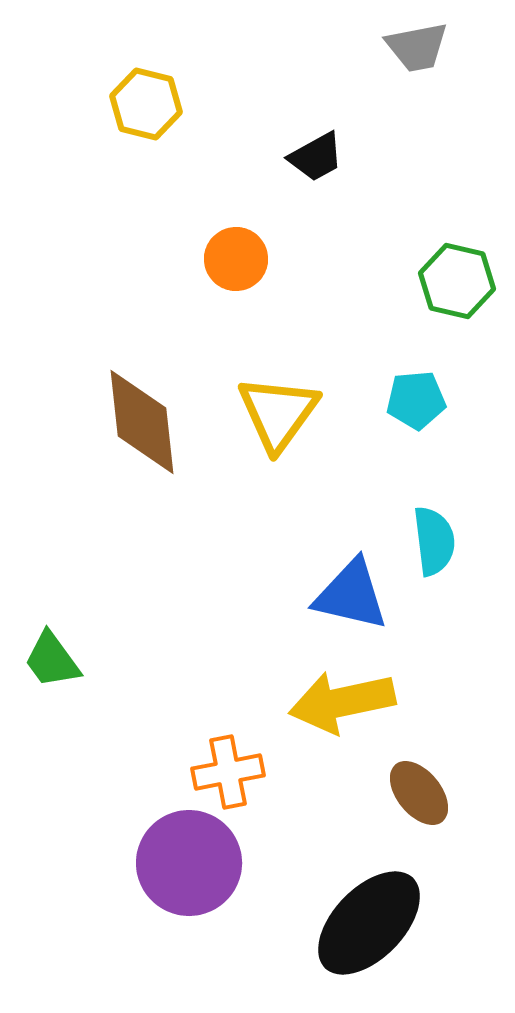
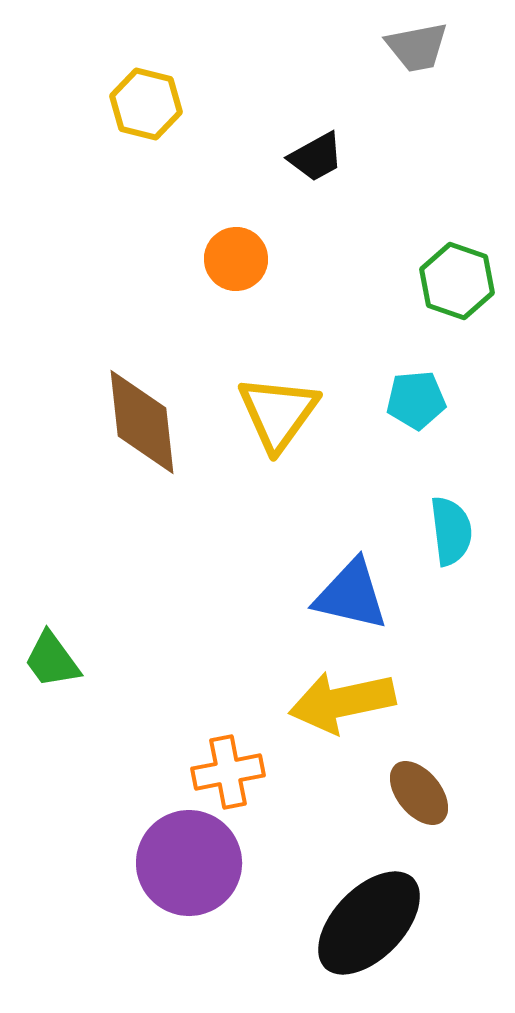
green hexagon: rotated 6 degrees clockwise
cyan semicircle: moved 17 px right, 10 px up
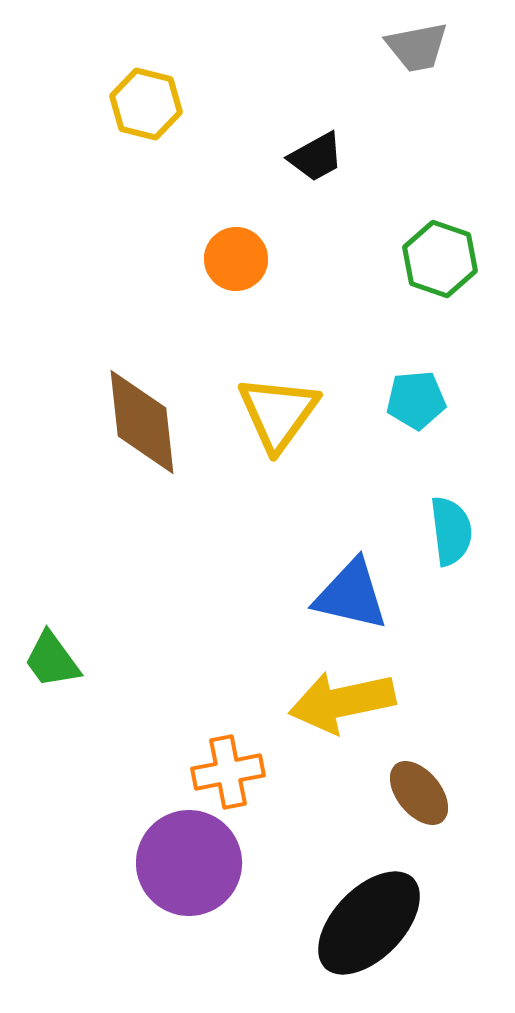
green hexagon: moved 17 px left, 22 px up
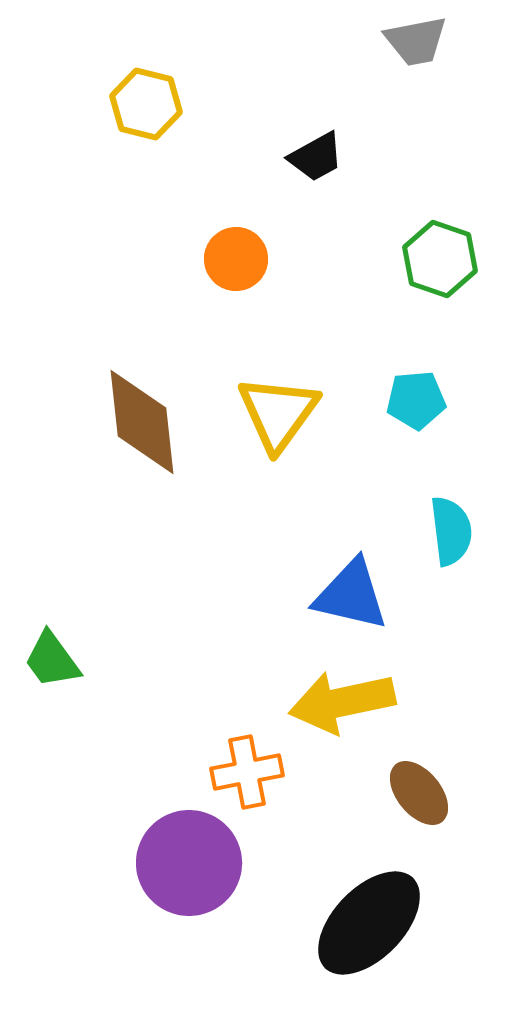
gray trapezoid: moved 1 px left, 6 px up
orange cross: moved 19 px right
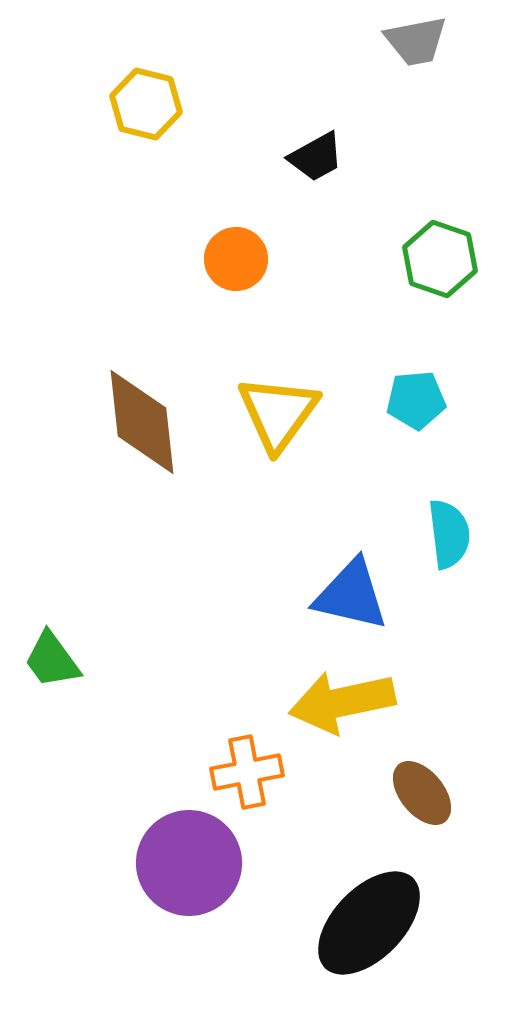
cyan semicircle: moved 2 px left, 3 px down
brown ellipse: moved 3 px right
